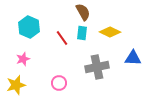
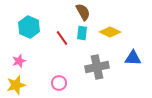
pink star: moved 4 px left, 2 px down
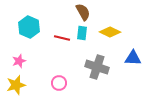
red line: rotated 42 degrees counterclockwise
gray cross: rotated 30 degrees clockwise
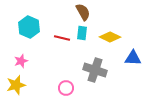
yellow diamond: moved 5 px down
pink star: moved 2 px right
gray cross: moved 2 px left, 3 px down
pink circle: moved 7 px right, 5 px down
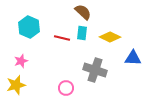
brown semicircle: rotated 18 degrees counterclockwise
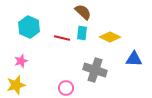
blue triangle: moved 1 px right, 1 px down
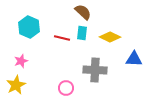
gray cross: rotated 15 degrees counterclockwise
yellow star: rotated 12 degrees counterclockwise
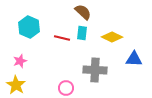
yellow diamond: moved 2 px right
pink star: moved 1 px left
yellow star: rotated 12 degrees counterclockwise
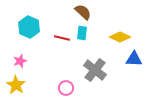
yellow diamond: moved 8 px right
gray cross: rotated 35 degrees clockwise
